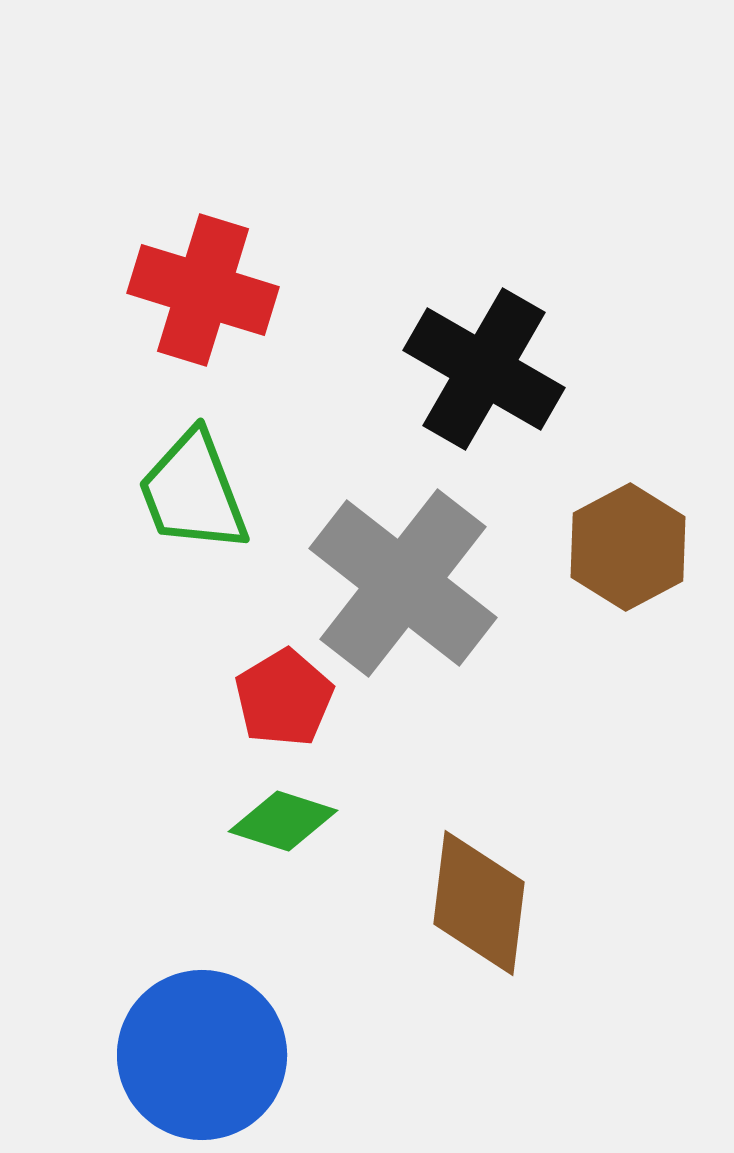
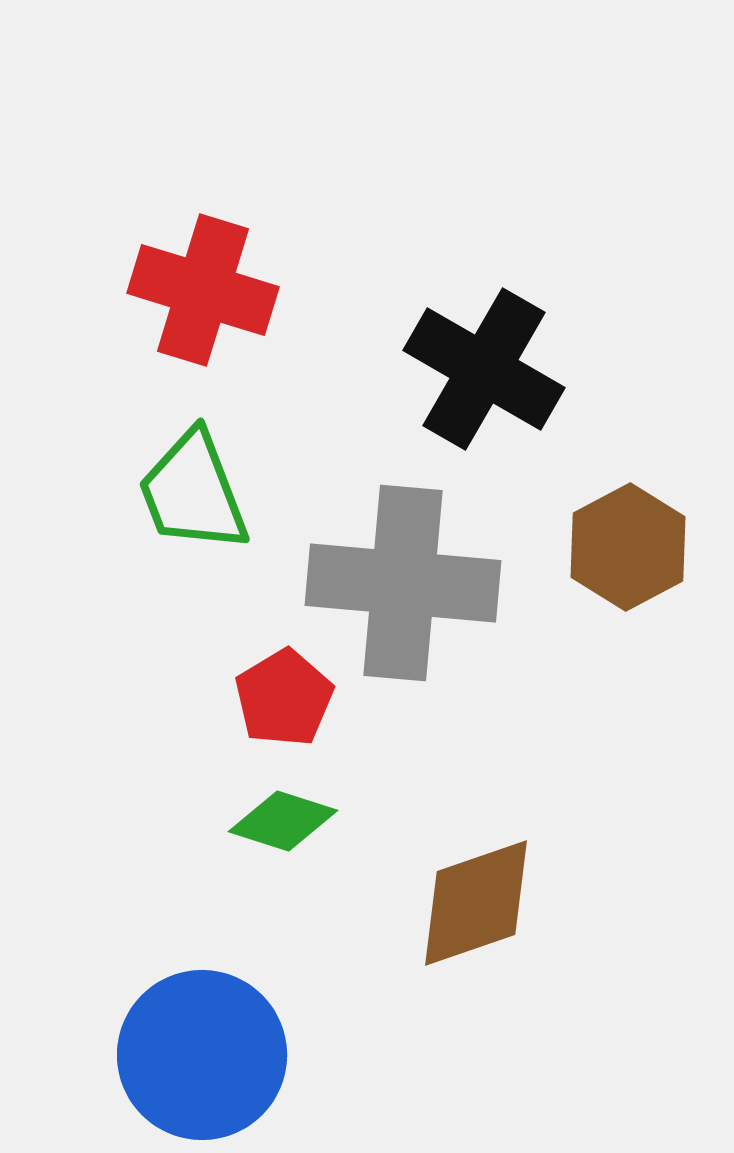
gray cross: rotated 33 degrees counterclockwise
brown diamond: moved 3 px left; rotated 64 degrees clockwise
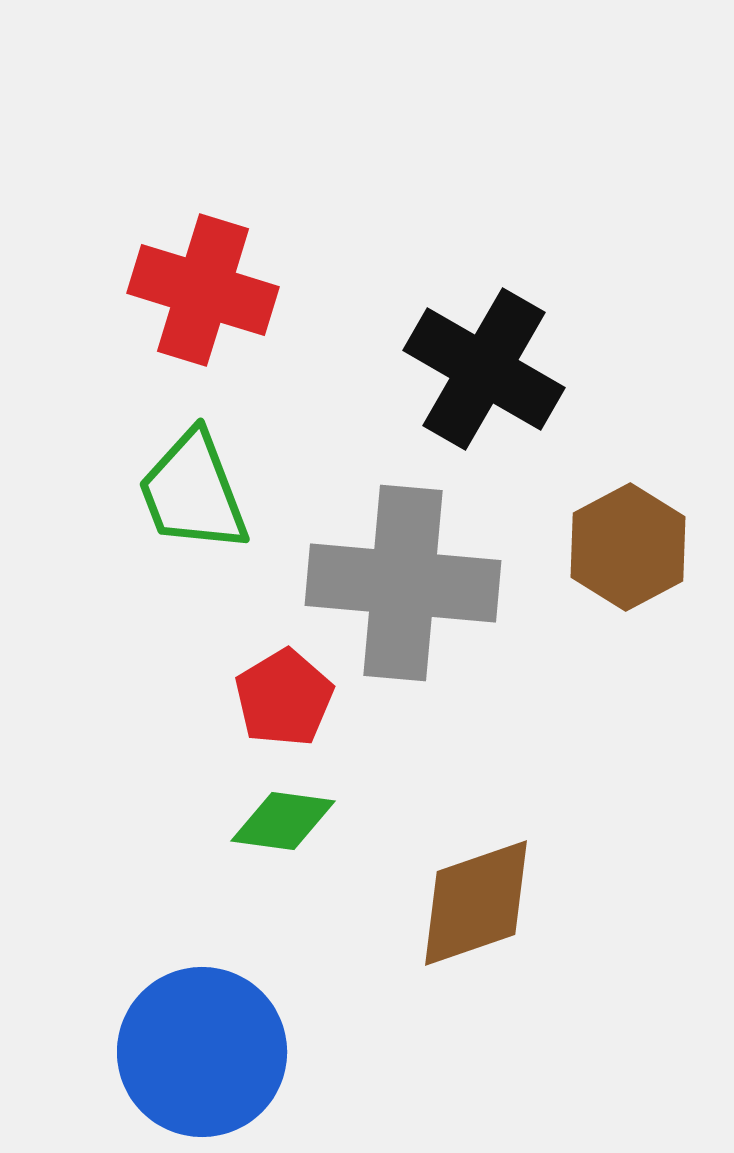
green diamond: rotated 10 degrees counterclockwise
blue circle: moved 3 px up
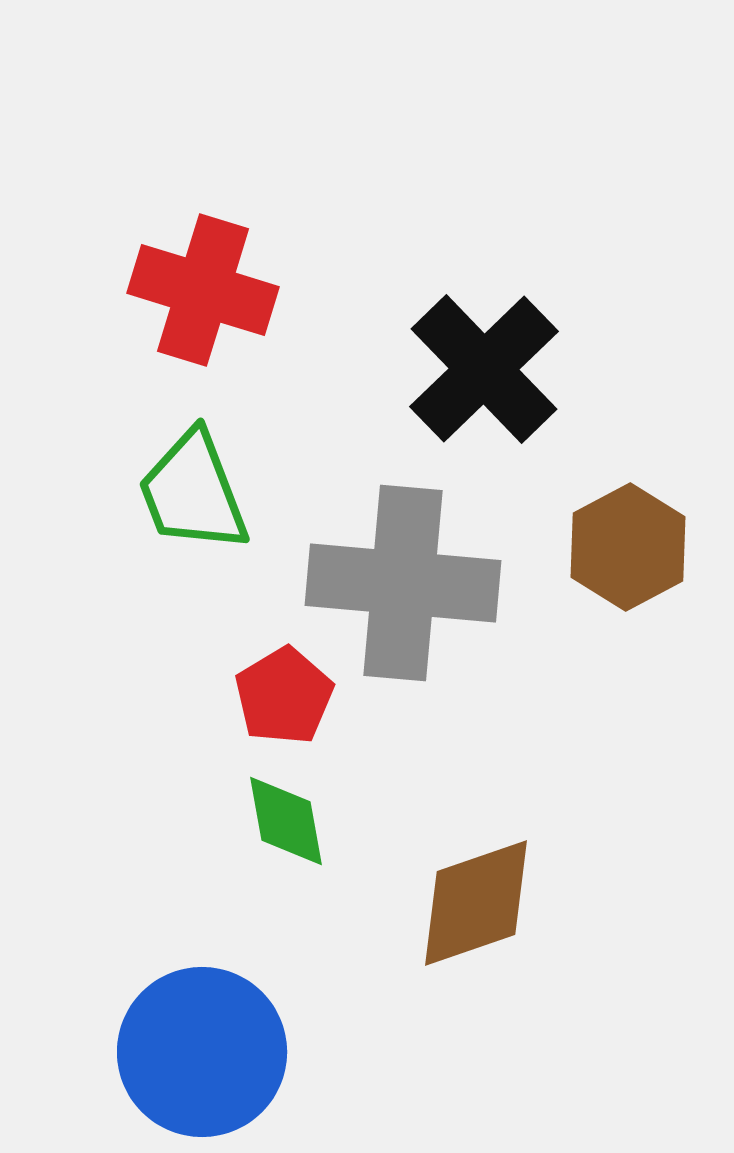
black cross: rotated 16 degrees clockwise
red pentagon: moved 2 px up
green diamond: moved 3 px right; rotated 72 degrees clockwise
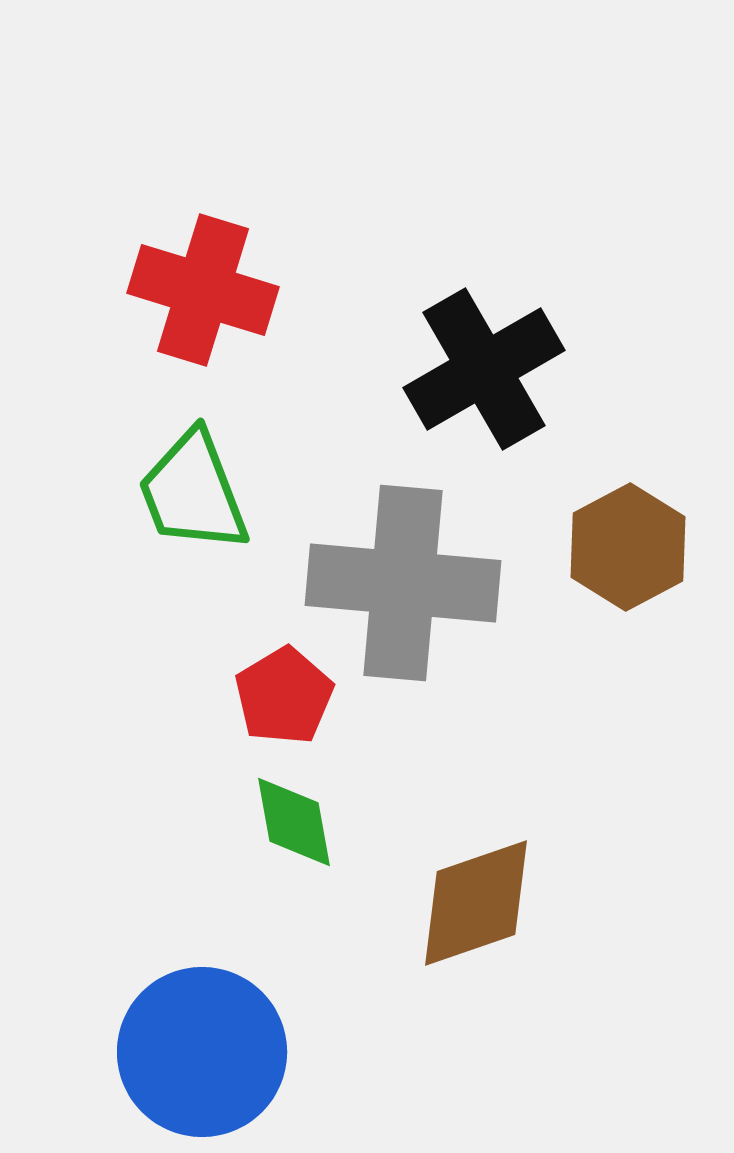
black cross: rotated 14 degrees clockwise
green diamond: moved 8 px right, 1 px down
